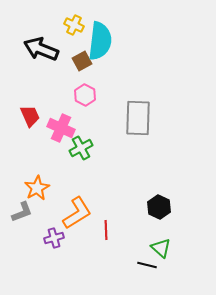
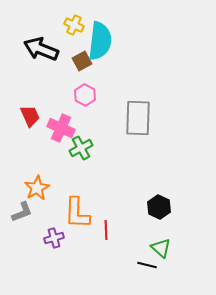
orange L-shape: rotated 124 degrees clockwise
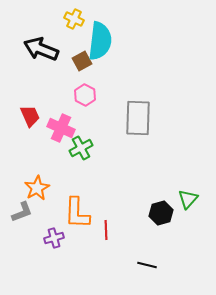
yellow cross: moved 6 px up
black hexagon: moved 2 px right, 6 px down; rotated 20 degrees clockwise
green triangle: moved 27 px right, 49 px up; rotated 30 degrees clockwise
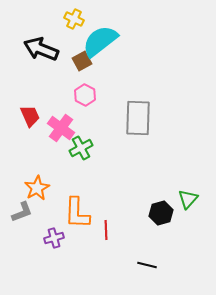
cyan semicircle: rotated 135 degrees counterclockwise
pink cross: rotated 12 degrees clockwise
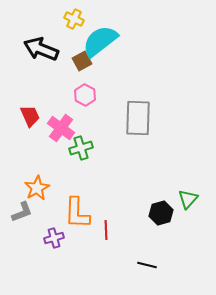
green cross: rotated 10 degrees clockwise
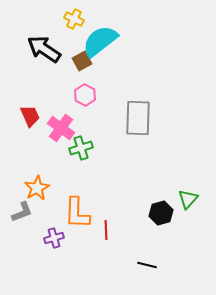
black arrow: moved 3 px right; rotated 12 degrees clockwise
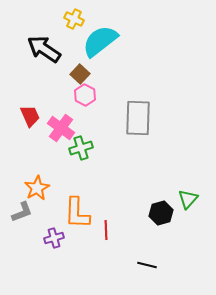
brown square: moved 2 px left, 13 px down; rotated 18 degrees counterclockwise
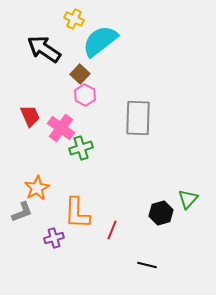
red line: moved 6 px right; rotated 24 degrees clockwise
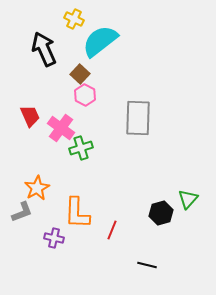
black arrow: rotated 32 degrees clockwise
purple cross: rotated 30 degrees clockwise
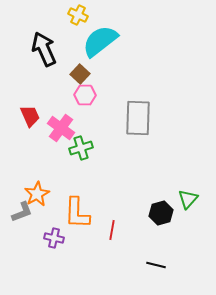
yellow cross: moved 4 px right, 4 px up
pink hexagon: rotated 25 degrees counterclockwise
orange star: moved 6 px down
red line: rotated 12 degrees counterclockwise
black line: moved 9 px right
